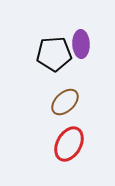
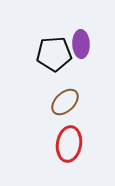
red ellipse: rotated 20 degrees counterclockwise
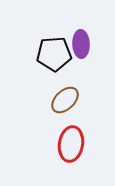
brown ellipse: moved 2 px up
red ellipse: moved 2 px right
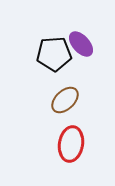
purple ellipse: rotated 40 degrees counterclockwise
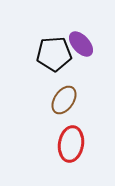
brown ellipse: moved 1 px left; rotated 12 degrees counterclockwise
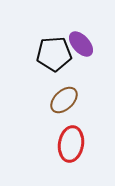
brown ellipse: rotated 12 degrees clockwise
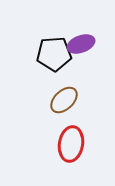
purple ellipse: rotated 68 degrees counterclockwise
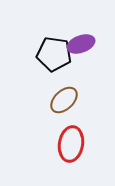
black pentagon: rotated 12 degrees clockwise
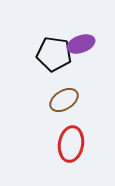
brown ellipse: rotated 12 degrees clockwise
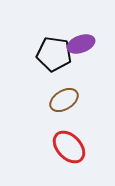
red ellipse: moved 2 px left, 3 px down; rotated 52 degrees counterclockwise
